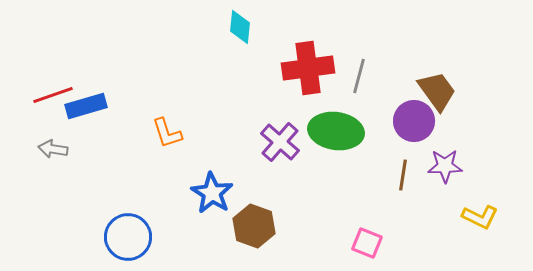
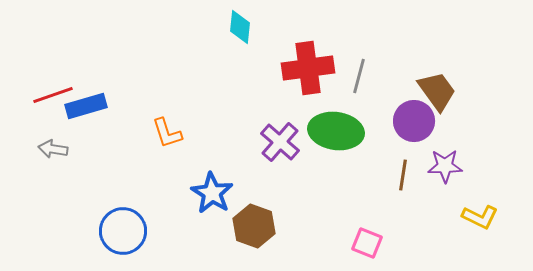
blue circle: moved 5 px left, 6 px up
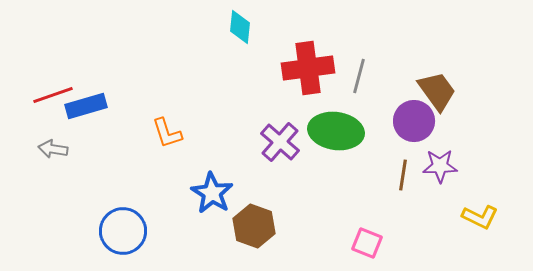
purple star: moved 5 px left
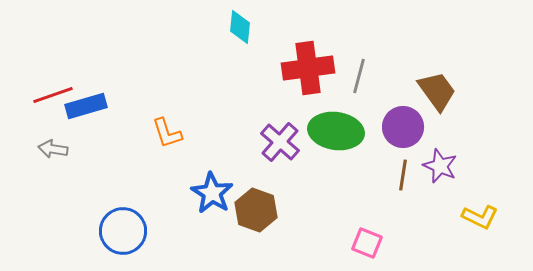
purple circle: moved 11 px left, 6 px down
purple star: rotated 24 degrees clockwise
brown hexagon: moved 2 px right, 16 px up
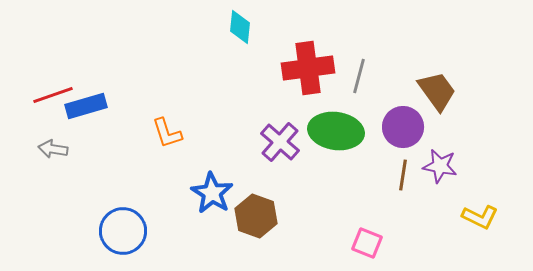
purple star: rotated 12 degrees counterclockwise
brown hexagon: moved 6 px down
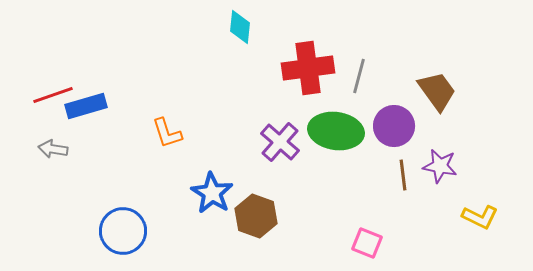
purple circle: moved 9 px left, 1 px up
brown line: rotated 16 degrees counterclockwise
